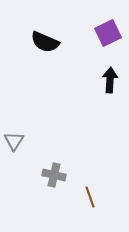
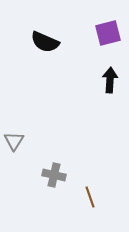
purple square: rotated 12 degrees clockwise
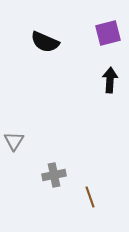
gray cross: rotated 25 degrees counterclockwise
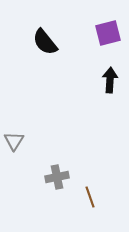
black semicircle: rotated 28 degrees clockwise
gray cross: moved 3 px right, 2 px down
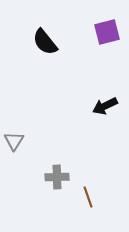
purple square: moved 1 px left, 1 px up
black arrow: moved 5 px left, 26 px down; rotated 120 degrees counterclockwise
gray cross: rotated 10 degrees clockwise
brown line: moved 2 px left
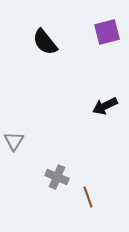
gray cross: rotated 25 degrees clockwise
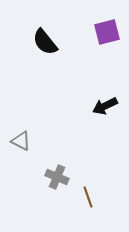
gray triangle: moved 7 px right; rotated 35 degrees counterclockwise
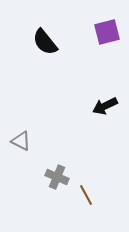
brown line: moved 2 px left, 2 px up; rotated 10 degrees counterclockwise
